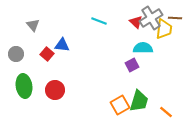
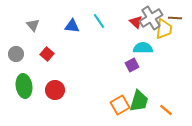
cyan line: rotated 35 degrees clockwise
blue triangle: moved 10 px right, 19 px up
orange line: moved 2 px up
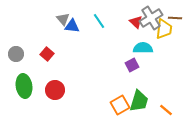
gray triangle: moved 30 px right, 6 px up
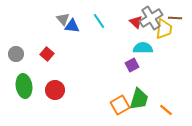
green trapezoid: moved 2 px up
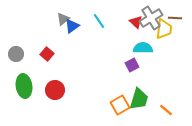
gray triangle: rotated 32 degrees clockwise
blue triangle: rotated 42 degrees counterclockwise
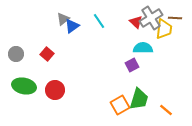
green ellipse: rotated 70 degrees counterclockwise
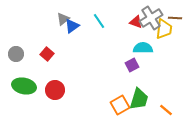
red triangle: rotated 24 degrees counterclockwise
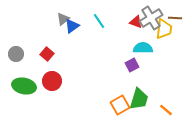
red circle: moved 3 px left, 9 px up
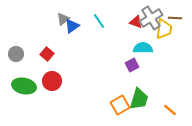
orange line: moved 4 px right
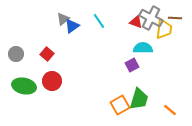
gray cross: rotated 30 degrees counterclockwise
